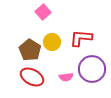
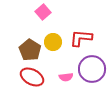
yellow circle: moved 1 px right
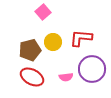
brown pentagon: rotated 25 degrees clockwise
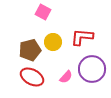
pink square: rotated 21 degrees counterclockwise
red L-shape: moved 1 px right, 1 px up
pink semicircle: rotated 40 degrees counterclockwise
